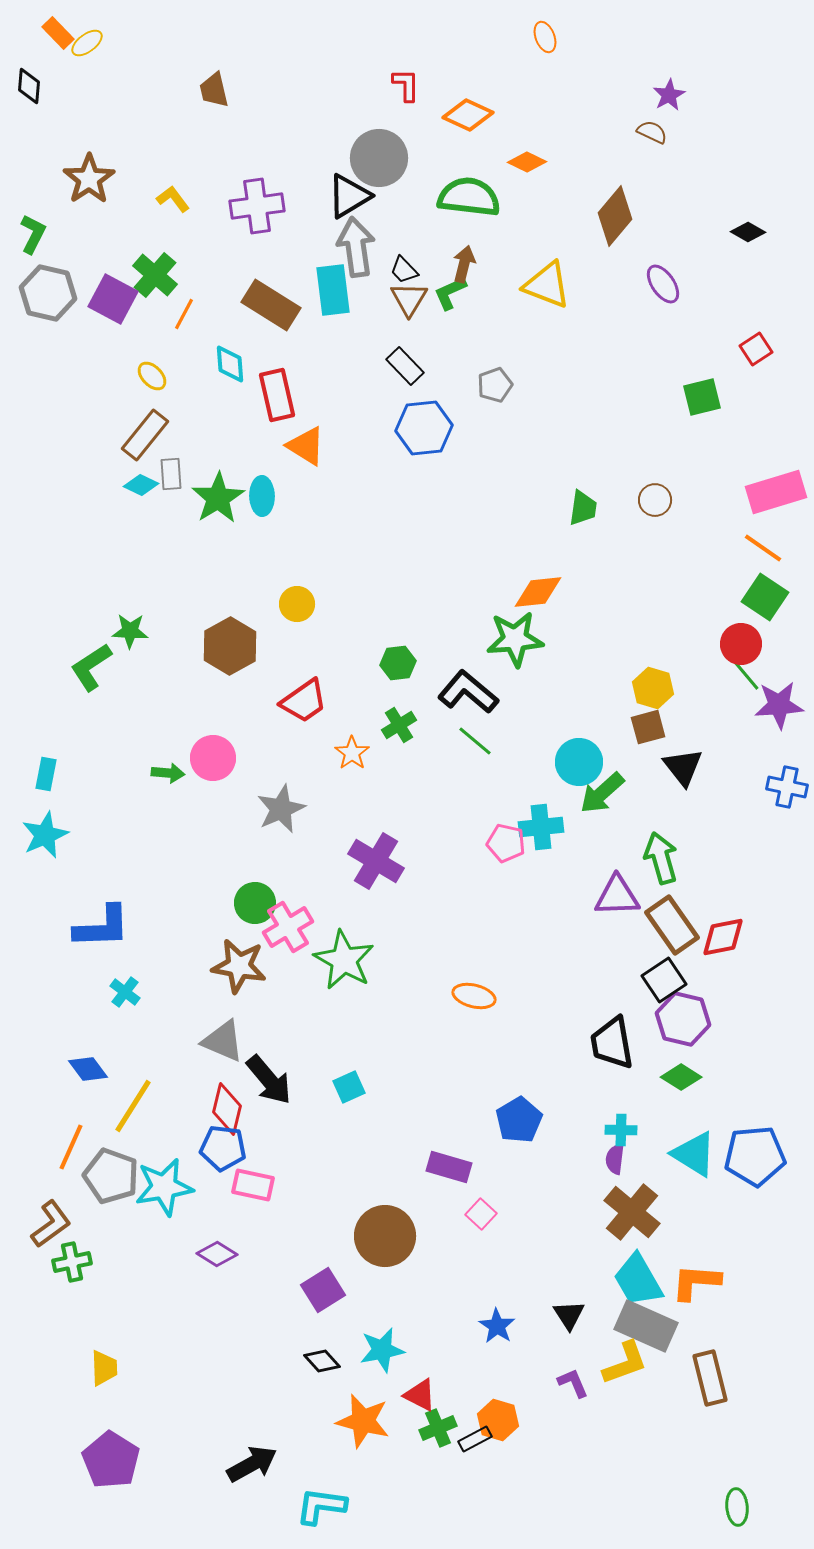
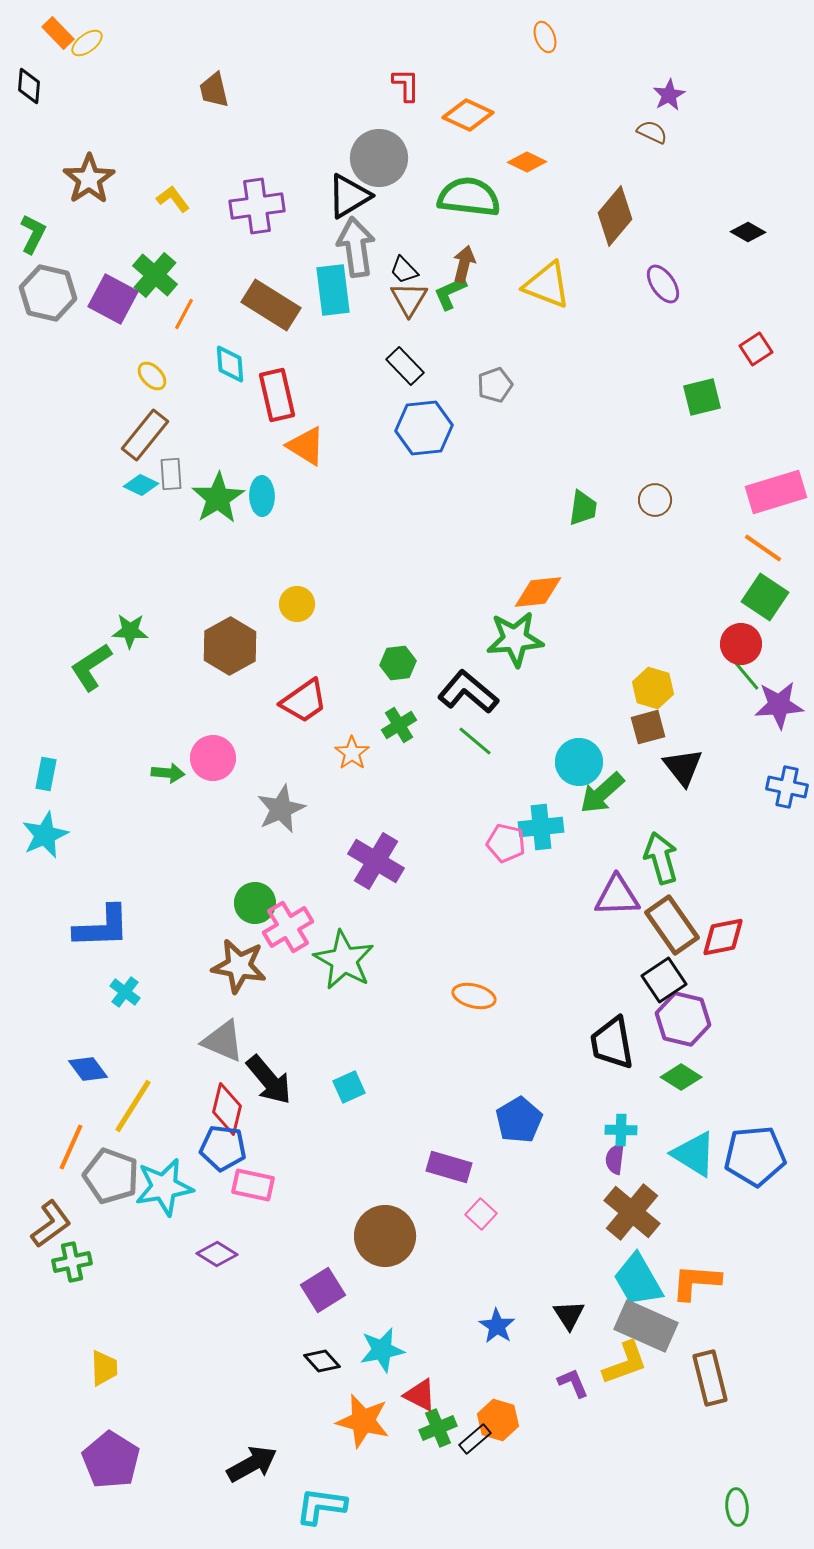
black rectangle at (475, 1439): rotated 12 degrees counterclockwise
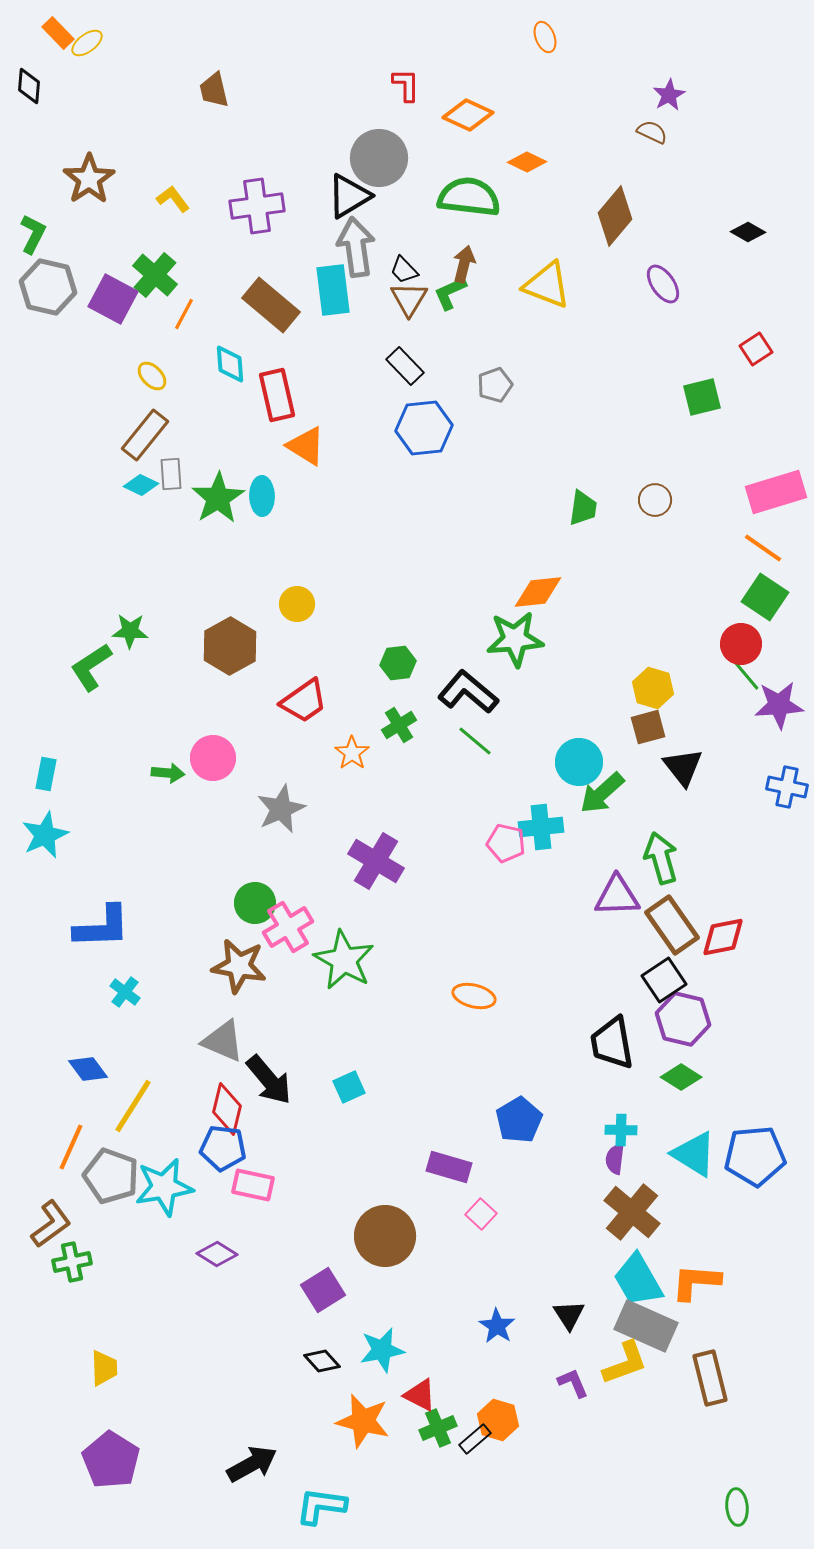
gray hexagon at (48, 293): moved 6 px up
brown rectangle at (271, 305): rotated 8 degrees clockwise
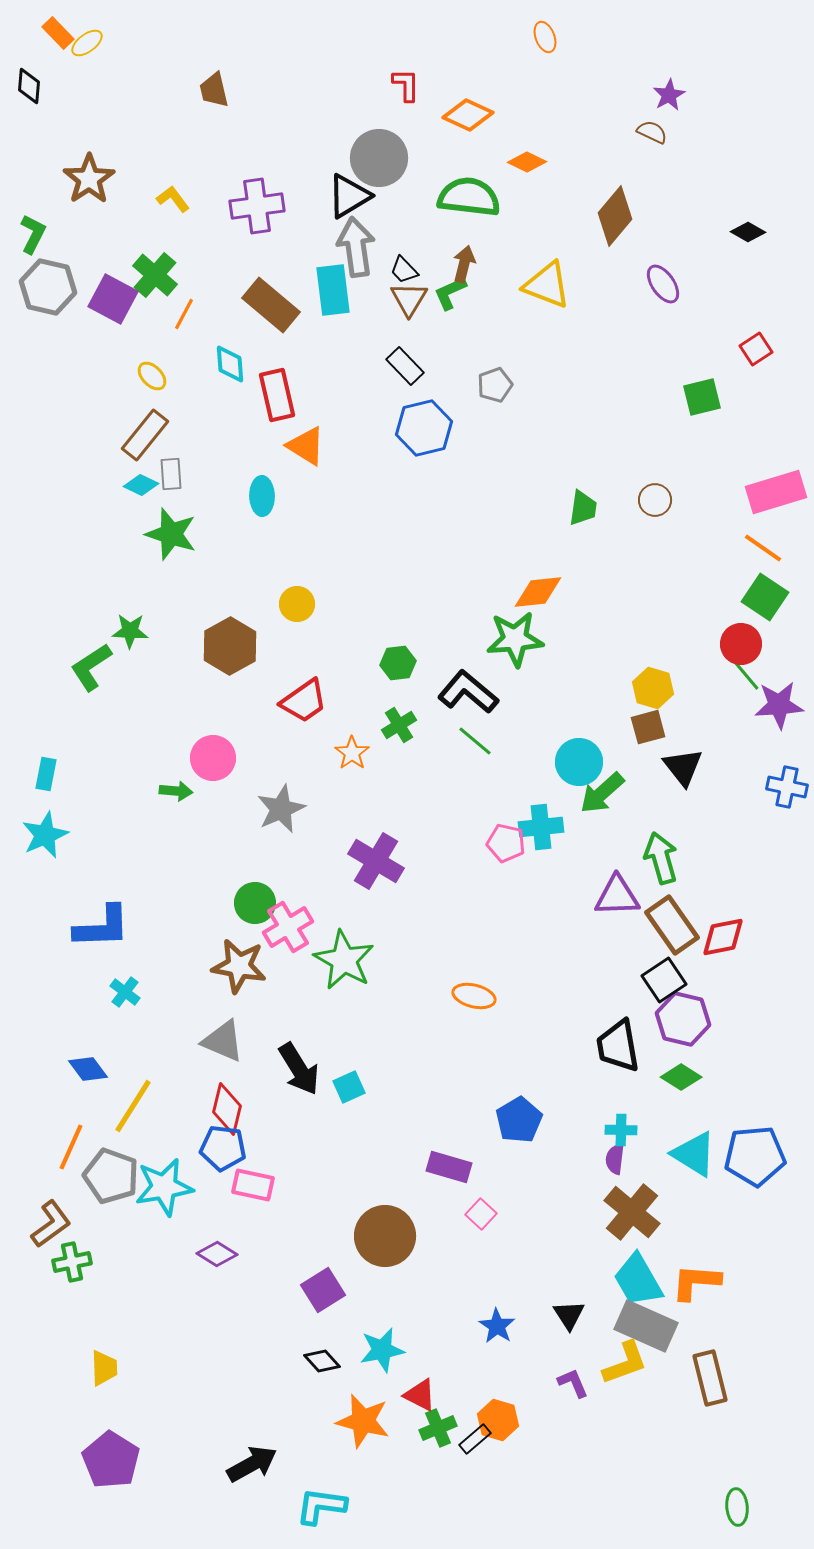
blue hexagon at (424, 428): rotated 8 degrees counterclockwise
green star at (218, 498): moved 47 px left, 36 px down; rotated 22 degrees counterclockwise
green arrow at (168, 773): moved 8 px right, 18 px down
black trapezoid at (612, 1043): moved 6 px right, 3 px down
black arrow at (269, 1080): moved 30 px right, 11 px up; rotated 8 degrees clockwise
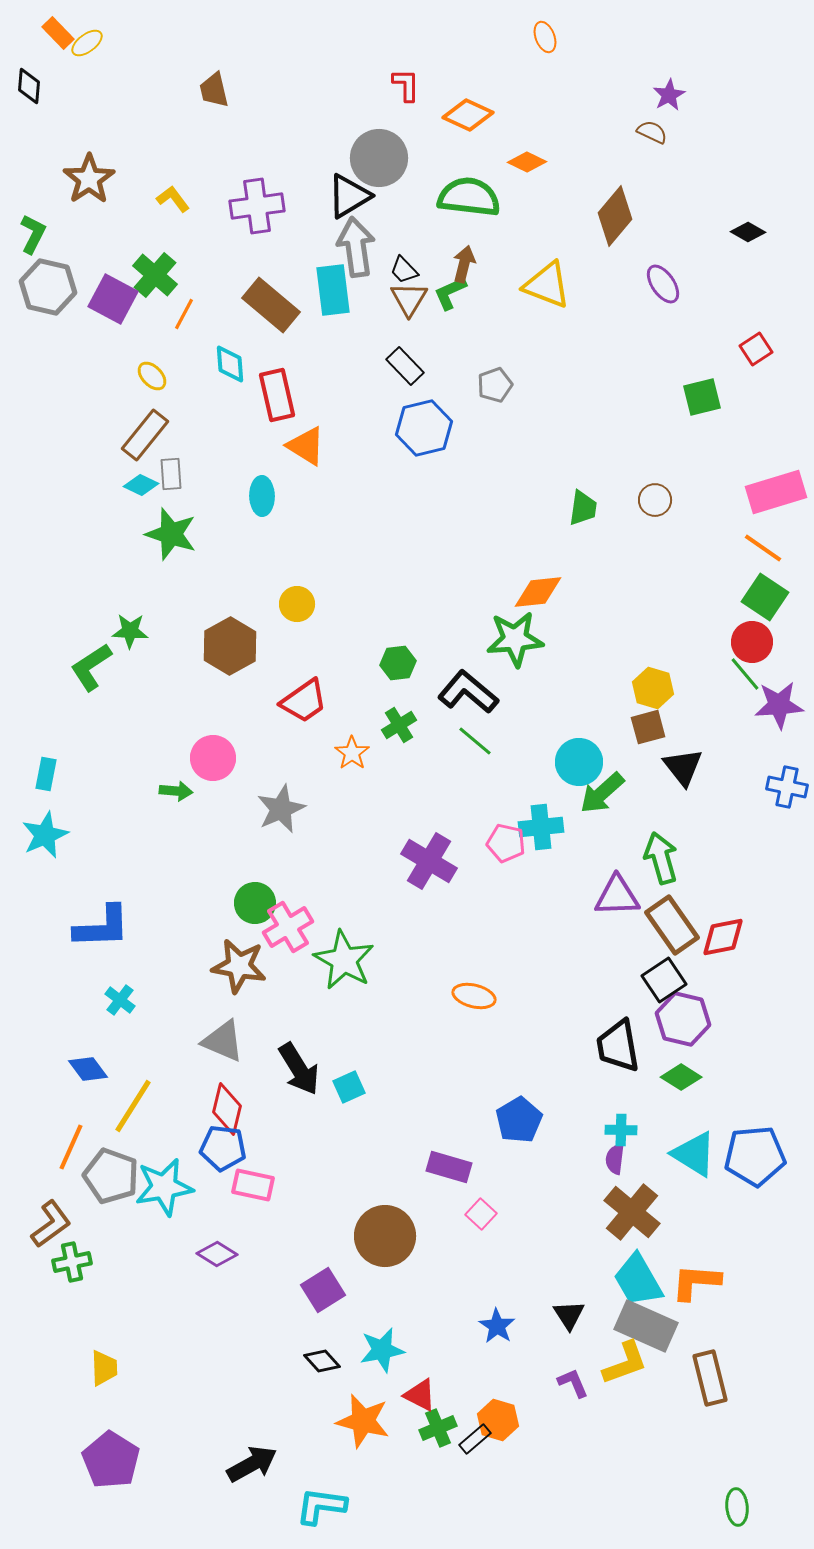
red circle at (741, 644): moved 11 px right, 2 px up
purple cross at (376, 861): moved 53 px right
cyan cross at (125, 992): moved 5 px left, 8 px down
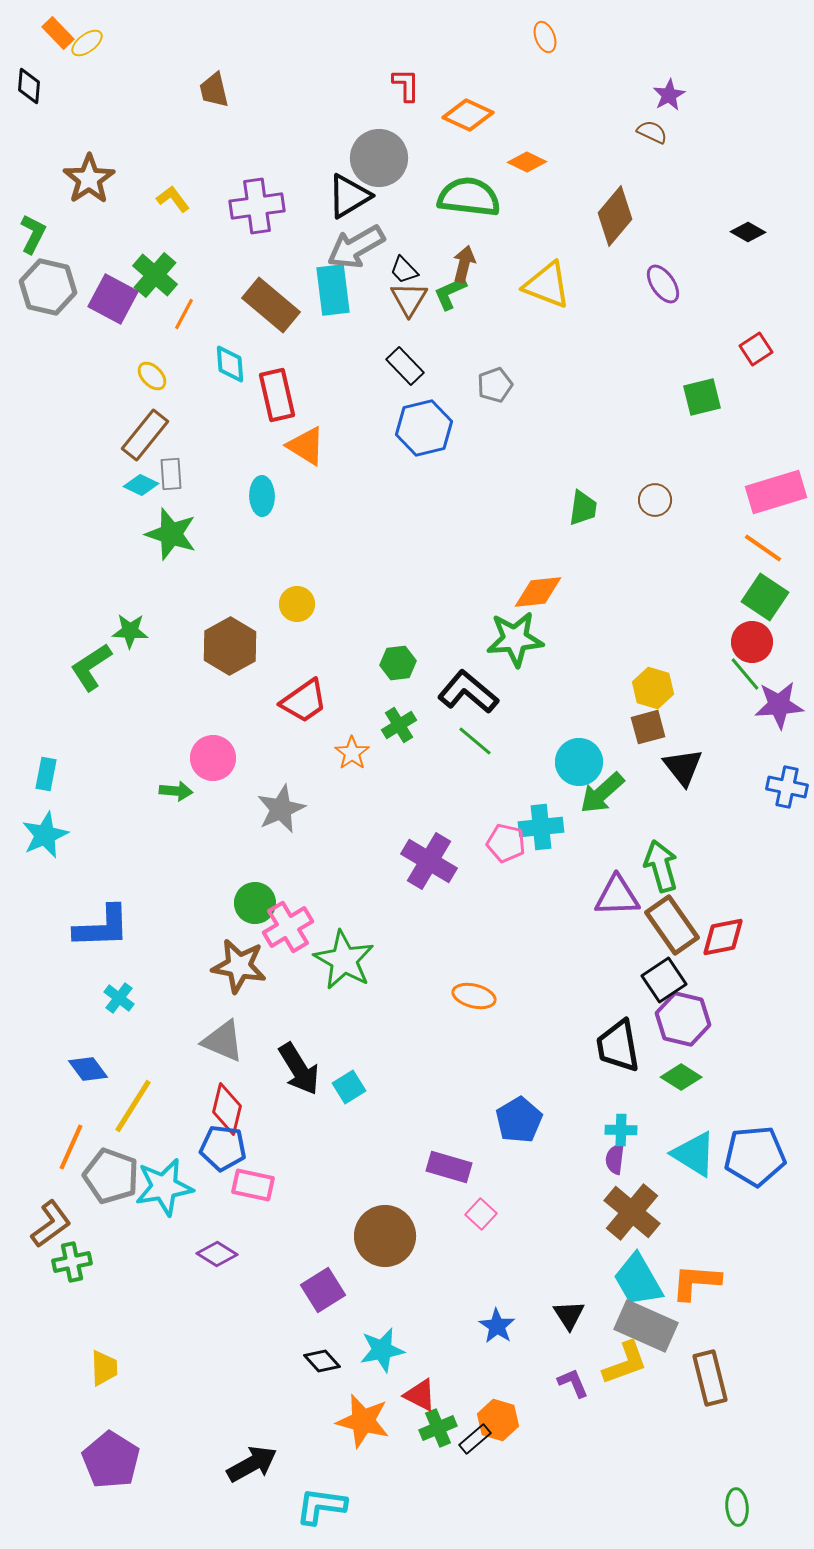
gray arrow at (356, 247): rotated 112 degrees counterclockwise
green arrow at (661, 858): moved 8 px down
cyan cross at (120, 1000): moved 1 px left, 2 px up
cyan square at (349, 1087): rotated 8 degrees counterclockwise
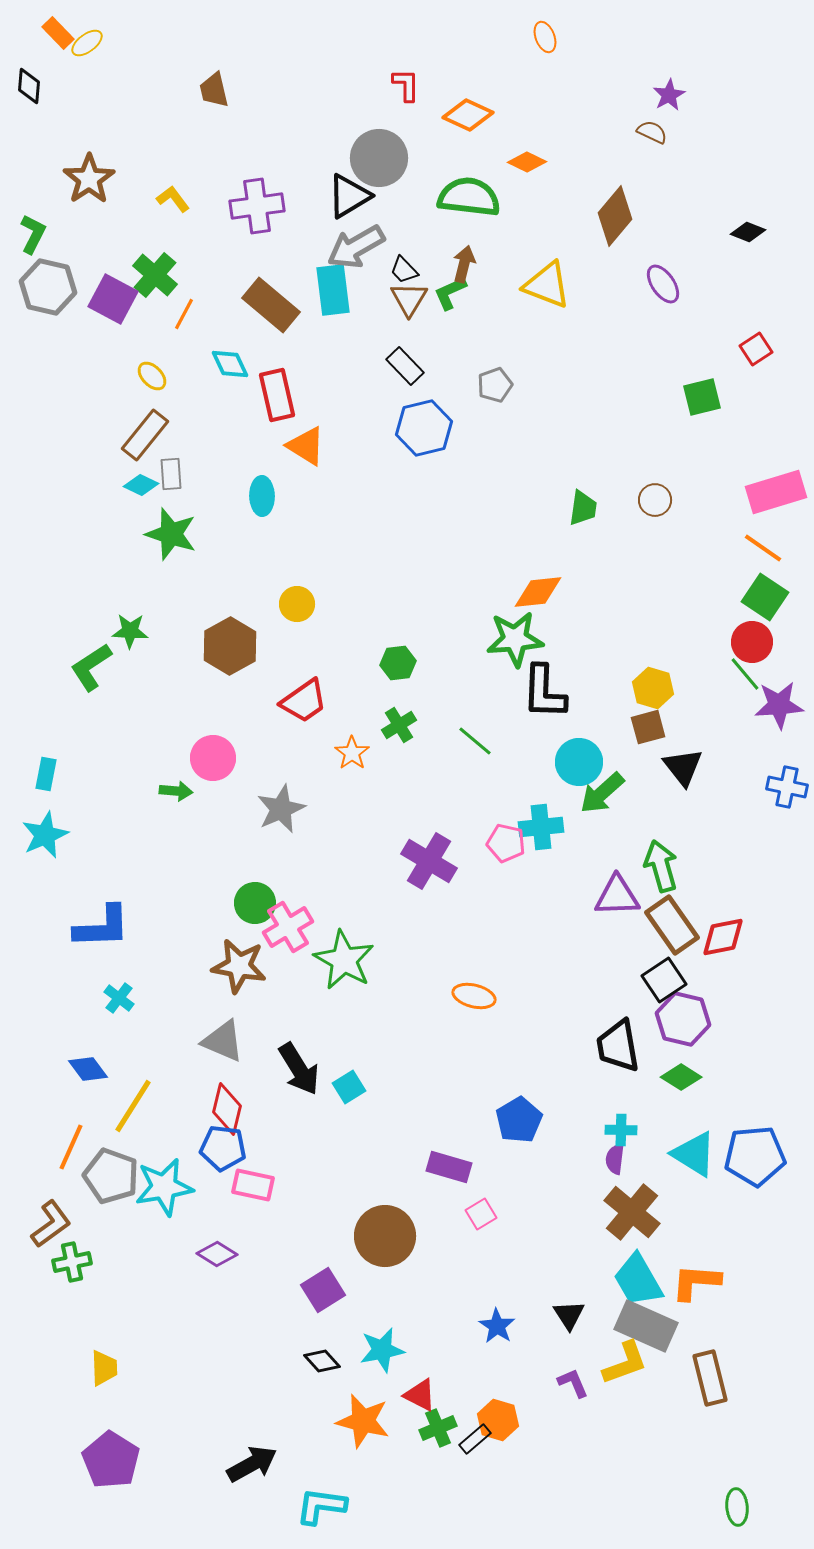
black diamond at (748, 232): rotated 8 degrees counterclockwise
cyan diamond at (230, 364): rotated 21 degrees counterclockwise
black L-shape at (468, 692): moved 76 px right; rotated 128 degrees counterclockwise
pink square at (481, 1214): rotated 16 degrees clockwise
